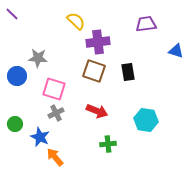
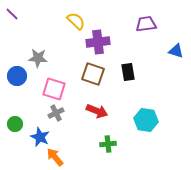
brown square: moved 1 px left, 3 px down
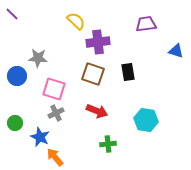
green circle: moved 1 px up
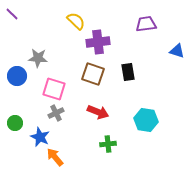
blue triangle: moved 1 px right
red arrow: moved 1 px right, 1 px down
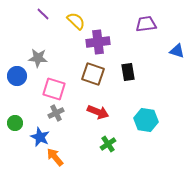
purple line: moved 31 px right
green cross: rotated 28 degrees counterclockwise
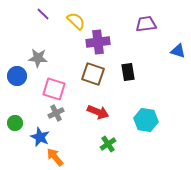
blue triangle: moved 1 px right
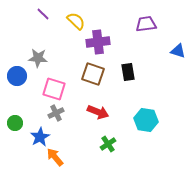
blue star: rotated 18 degrees clockwise
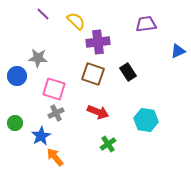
blue triangle: rotated 42 degrees counterclockwise
black rectangle: rotated 24 degrees counterclockwise
blue star: moved 1 px right, 1 px up
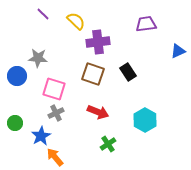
cyan hexagon: moved 1 px left; rotated 20 degrees clockwise
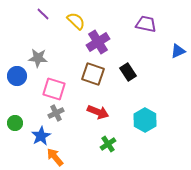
purple trapezoid: rotated 20 degrees clockwise
purple cross: rotated 25 degrees counterclockwise
